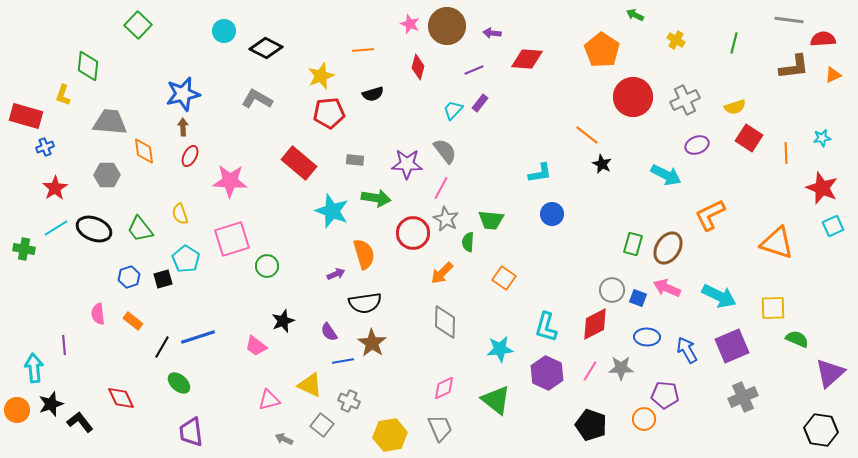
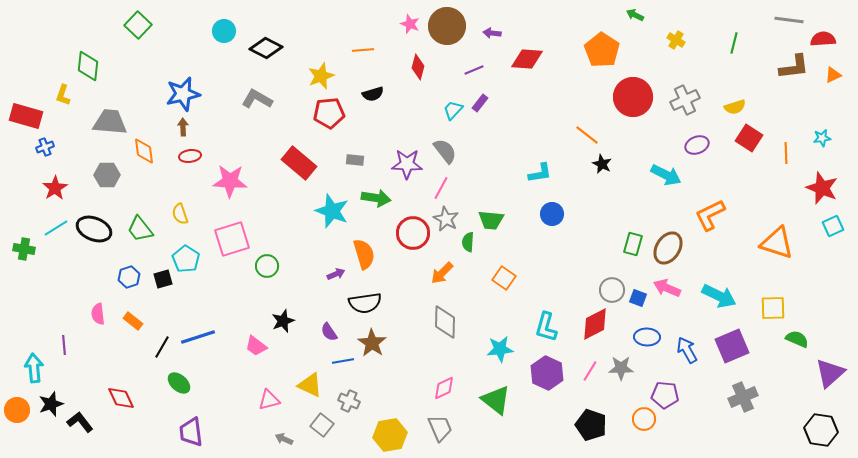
red ellipse at (190, 156): rotated 55 degrees clockwise
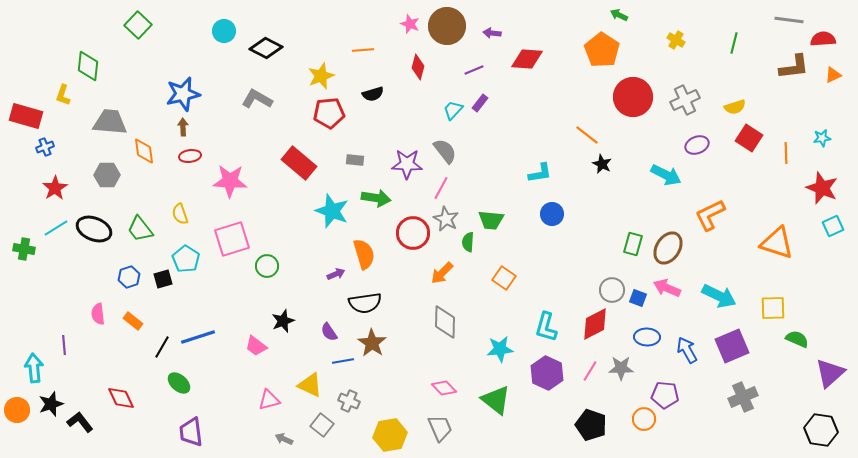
green arrow at (635, 15): moved 16 px left
pink diamond at (444, 388): rotated 70 degrees clockwise
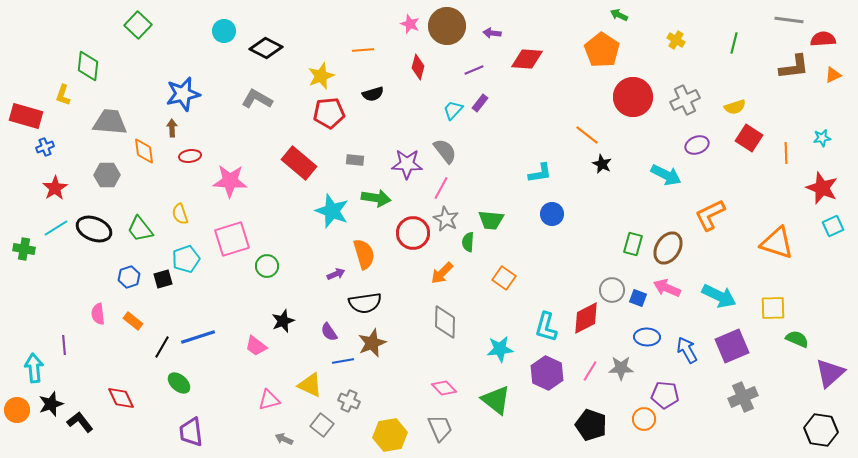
brown arrow at (183, 127): moved 11 px left, 1 px down
cyan pentagon at (186, 259): rotated 20 degrees clockwise
red diamond at (595, 324): moved 9 px left, 6 px up
brown star at (372, 343): rotated 16 degrees clockwise
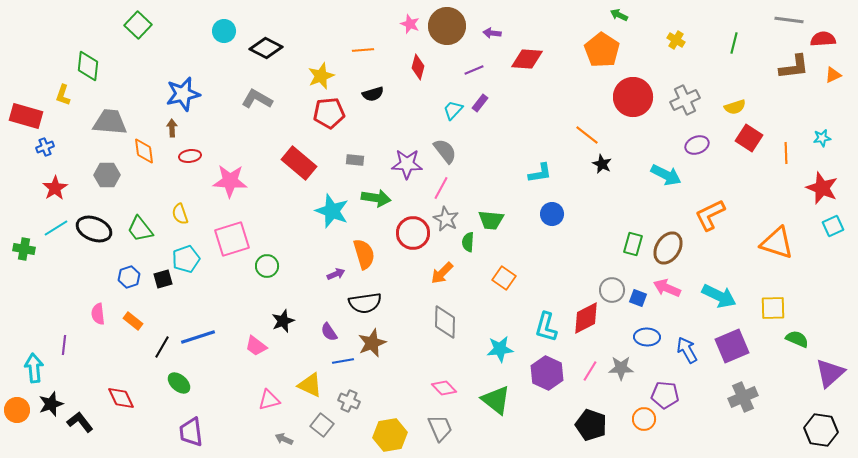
purple line at (64, 345): rotated 12 degrees clockwise
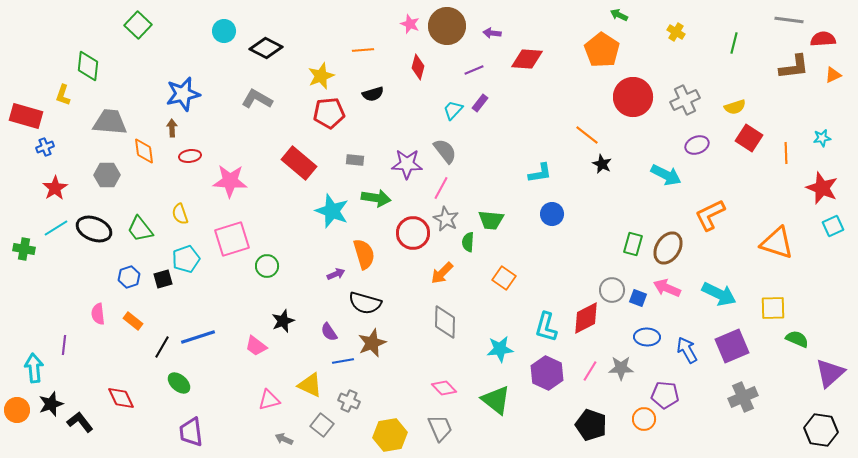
yellow cross at (676, 40): moved 8 px up
cyan arrow at (719, 296): moved 2 px up
black semicircle at (365, 303): rotated 24 degrees clockwise
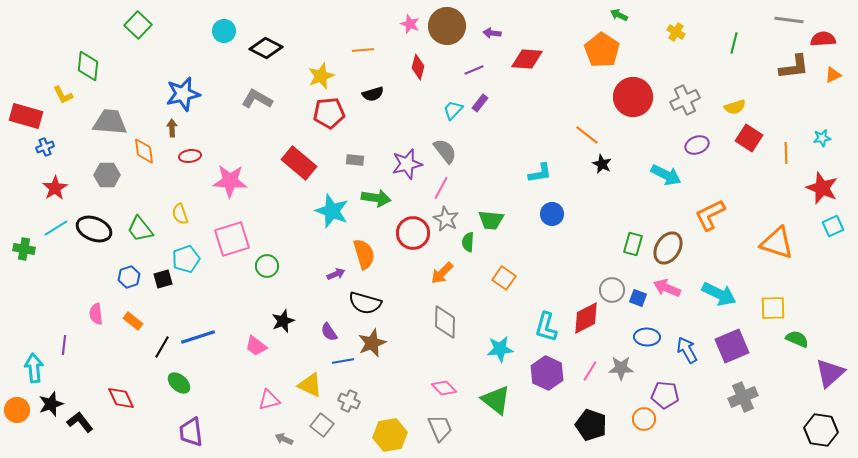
yellow L-shape at (63, 95): rotated 45 degrees counterclockwise
purple star at (407, 164): rotated 16 degrees counterclockwise
pink semicircle at (98, 314): moved 2 px left
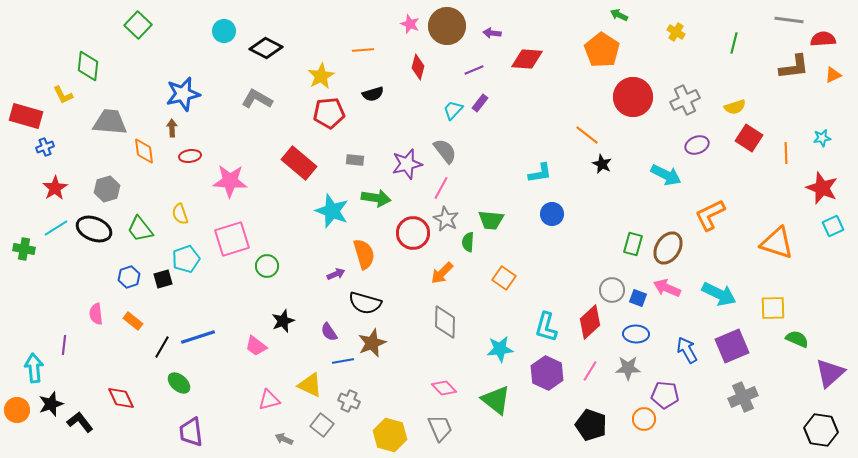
yellow star at (321, 76): rotated 8 degrees counterclockwise
gray hexagon at (107, 175): moved 14 px down; rotated 15 degrees counterclockwise
red diamond at (586, 318): moved 4 px right, 4 px down; rotated 16 degrees counterclockwise
blue ellipse at (647, 337): moved 11 px left, 3 px up
gray star at (621, 368): moved 7 px right
yellow hexagon at (390, 435): rotated 24 degrees clockwise
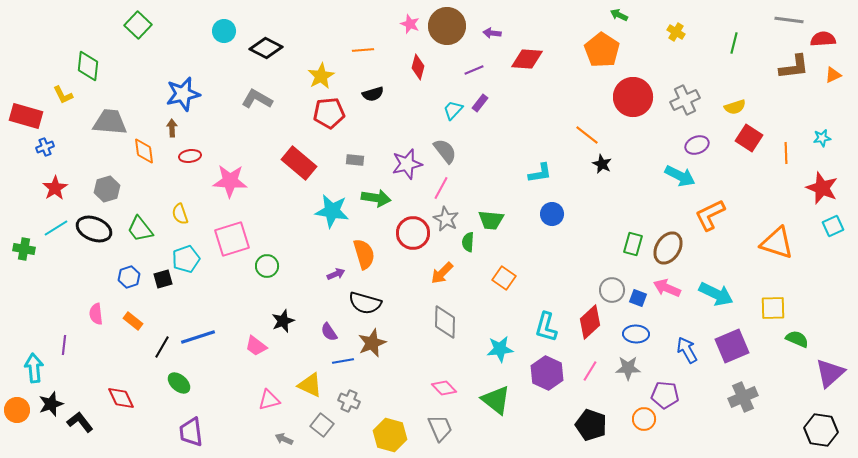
cyan arrow at (666, 175): moved 14 px right, 1 px down
cyan star at (332, 211): rotated 12 degrees counterclockwise
cyan arrow at (719, 294): moved 3 px left
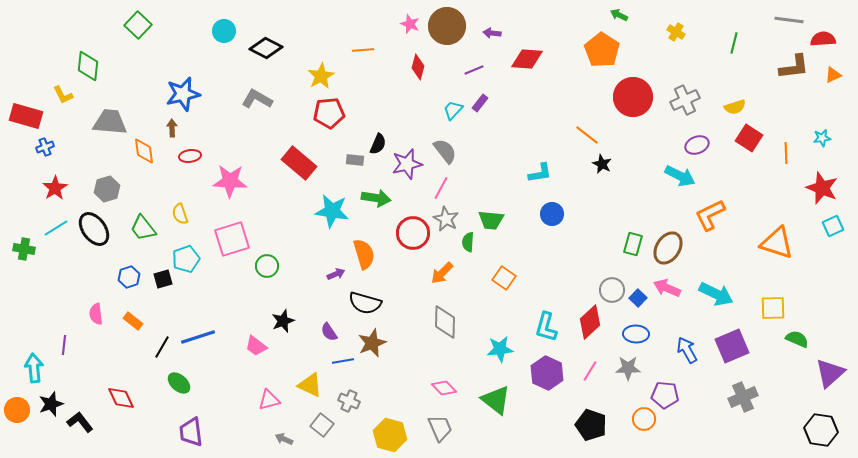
black semicircle at (373, 94): moved 5 px right, 50 px down; rotated 50 degrees counterclockwise
black ellipse at (94, 229): rotated 32 degrees clockwise
green trapezoid at (140, 229): moved 3 px right, 1 px up
blue square at (638, 298): rotated 24 degrees clockwise
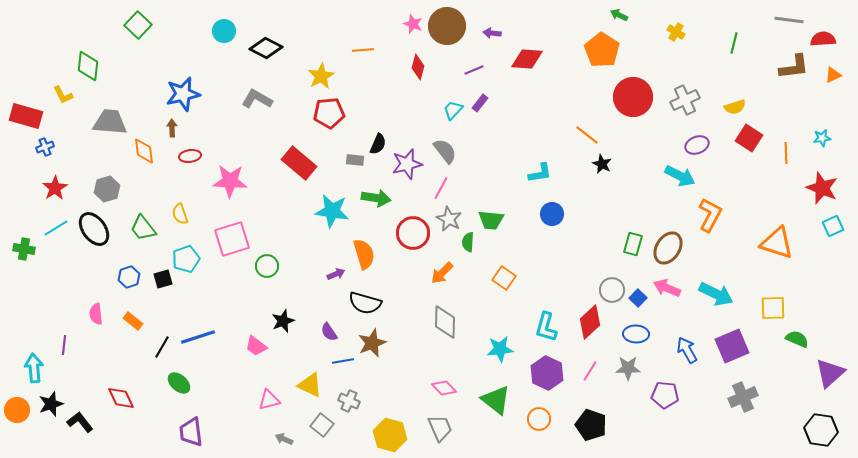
pink star at (410, 24): moved 3 px right
orange L-shape at (710, 215): rotated 144 degrees clockwise
gray star at (446, 219): moved 3 px right
orange circle at (644, 419): moved 105 px left
